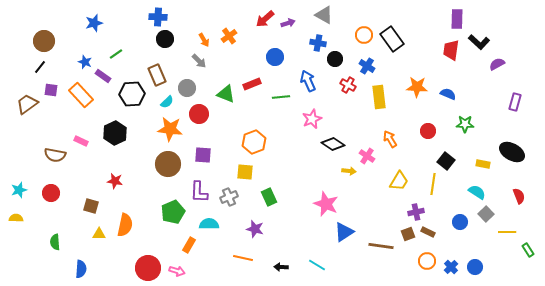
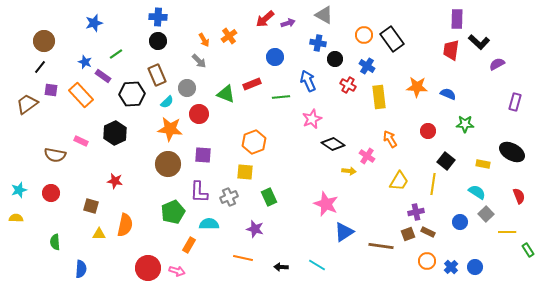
black circle at (165, 39): moved 7 px left, 2 px down
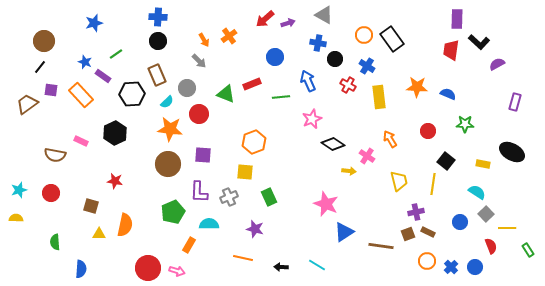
yellow trapezoid at (399, 181): rotated 45 degrees counterclockwise
red semicircle at (519, 196): moved 28 px left, 50 px down
yellow line at (507, 232): moved 4 px up
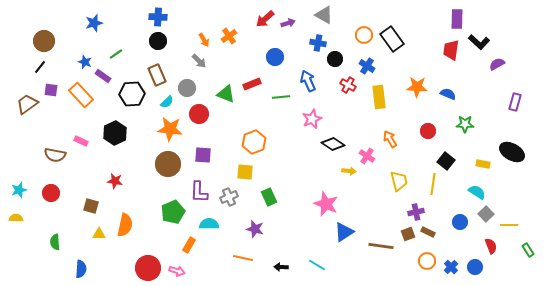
yellow line at (507, 228): moved 2 px right, 3 px up
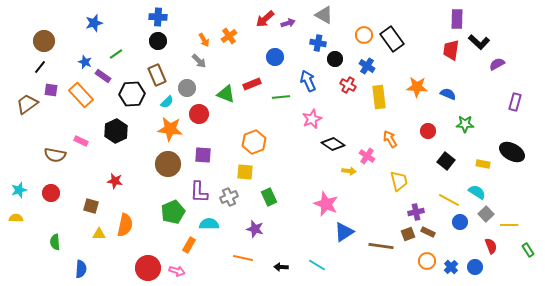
black hexagon at (115, 133): moved 1 px right, 2 px up
yellow line at (433, 184): moved 16 px right, 16 px down; rotated 70 degrees counterclockwise
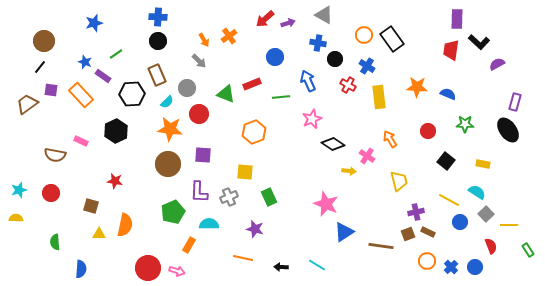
orange hexagon at (254, 142): moved 10 px up
black ellipse at (512, 152): moved 4 px left, 22 px up; rotated 25 degrees clockwise
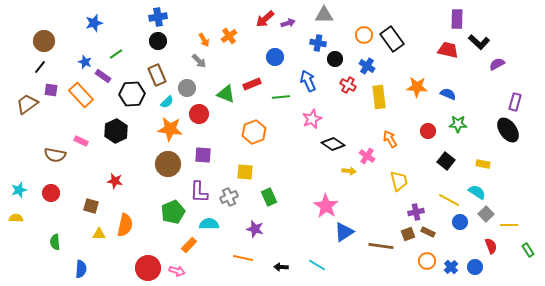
gray triangle at (324, 15): rotated 30 degrees counterclockwise
blue cross at (158, 17): rotated 12 degrees counterclockwise
red trapezoid at (451, 50): moved 3 px left; rotated 95 degrees clockwise
green star at (465, 124): moved 7 px left
pink star at (326, 204): moved 2 px down; rotated 10 degrees clockwise
orange rectangle at (189, 245): rotated 14 degrees clockwise
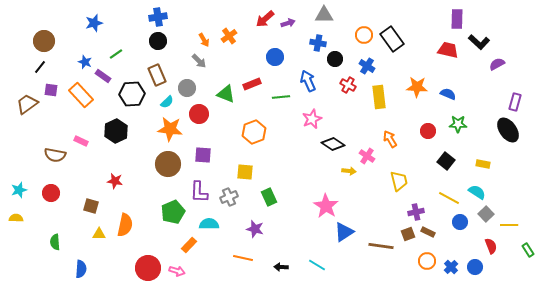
yellow line at (449, 200): moved 2 px up
